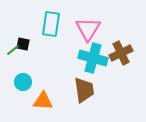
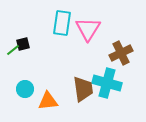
cyan rectangle: moved 11 px right, 1 px up
black square: rotated 24 degrees counterclockwise
cyan cross: moved 14 px right, 25 px down
cyan circle: moved 2 px right, 7 px down
brown trapezoid: moved 1 px left, 1 px up
orange triangle: moved 5 px right; rotated 10 degrees counterclockwise
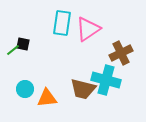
pink triangle: rotated 24 degrees clockwise
black square: rotated 24 degrees clockwise
cyan cross: moved 1 px left, 3 px up
brown trapezoid: rotated 112 degrees clockwise
orange triangle: moved 1 px left, 3 px up
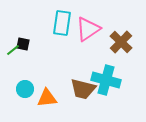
brown cross: moved 11 px up; rotated 20 degrees counterclockwise
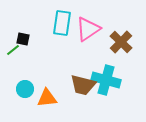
black square: moved 5 px up
brown trapezoid: moved 4 px up
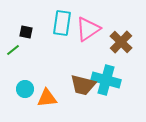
black square: moved 3 px right, 7 px up
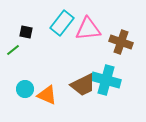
cyan rectangle: rotated 30 degrees clockwise
pink triangle: rotated 28 degrees clockwise
brown cross: rotated 25 degrees counterclockwise
brown trapezoid: rotated 40 degrees counterclockwise
orange triangle: moved 3 px up; rotated 30 degrees clockwise
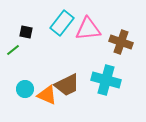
brown trapezoid: moved 16 px left
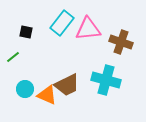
green line: moved 7 px down
